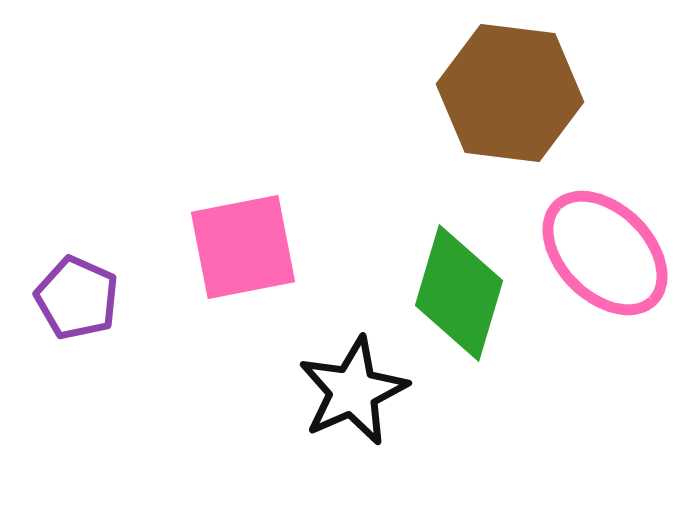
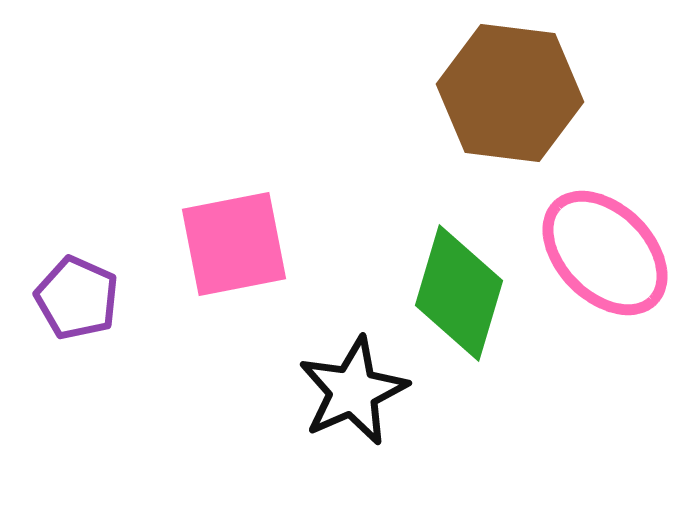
pink square: moved 9 px left, 3 px up
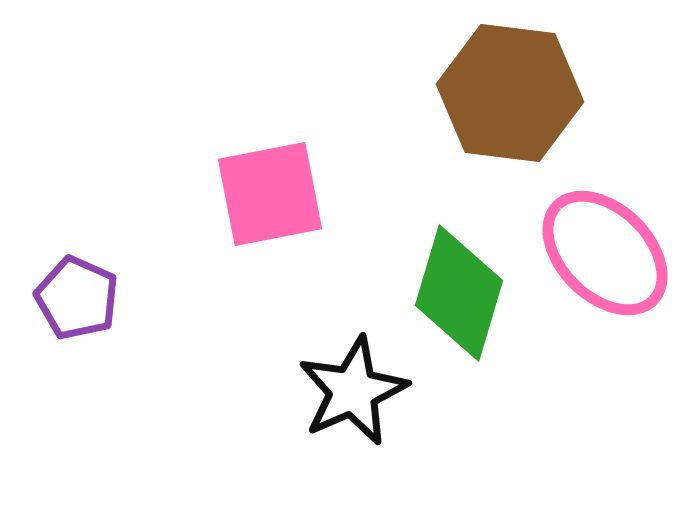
pink square: moved 36 px right, 50 px up
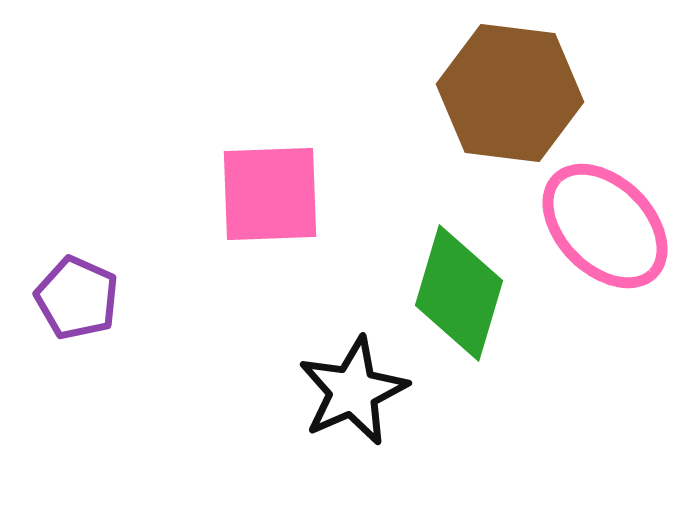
pink square: rotated 9 degrees clockwise
pink ellipse: moved 27 px up
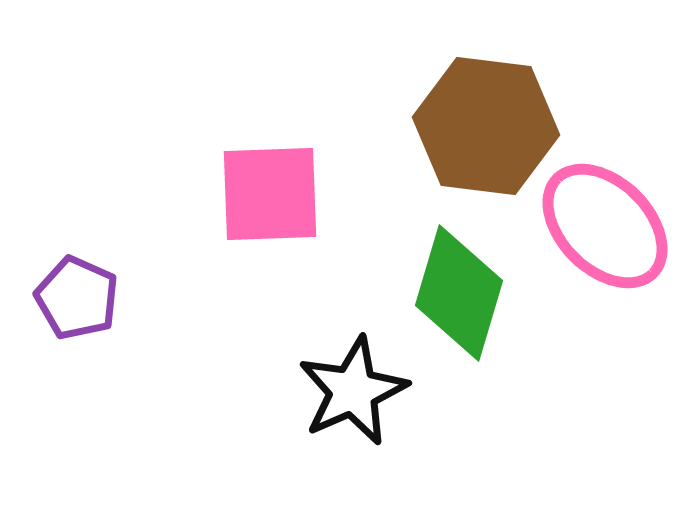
brown hexagon: moved 24 px left, 33 px down
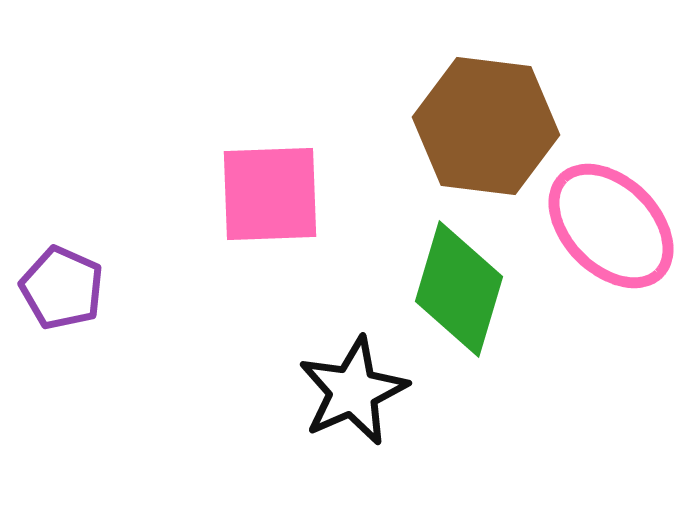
pink ellipse: moved 6 px right
green diamond: moved 4 px up
purple pentagon: moved 15 px left, 10 px up
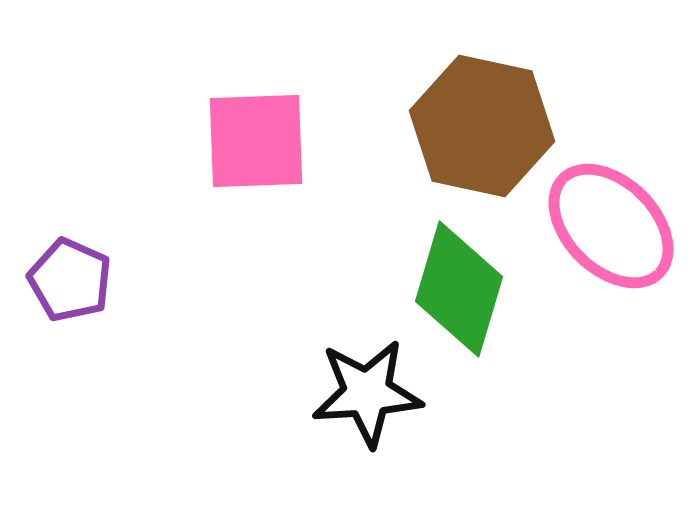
brown hexagon: moved 4 px left; rotated 5 degrees clockwise
pink square: moved 14 px left, 53 px up
purple pentagon: moved 8 px right, 8 px up
black star: moved 14 px right, 2 px down; rotated 20 degrees clockwise
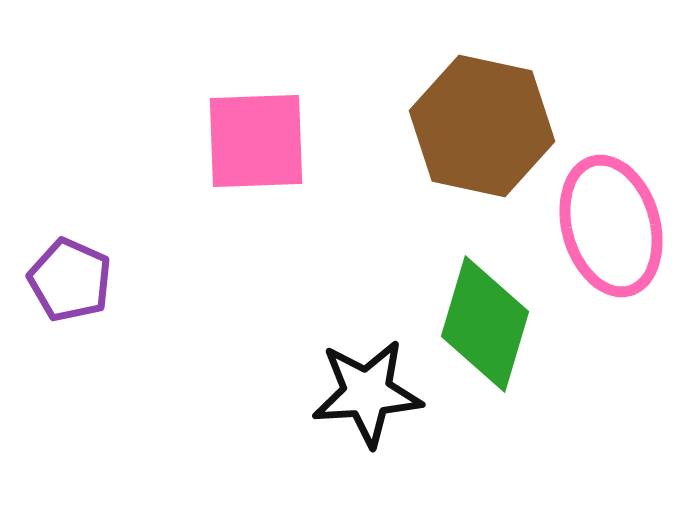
pink ellipse: rotated 29 degrees clockwise
green diamond: moved 26 px right, 35 px down
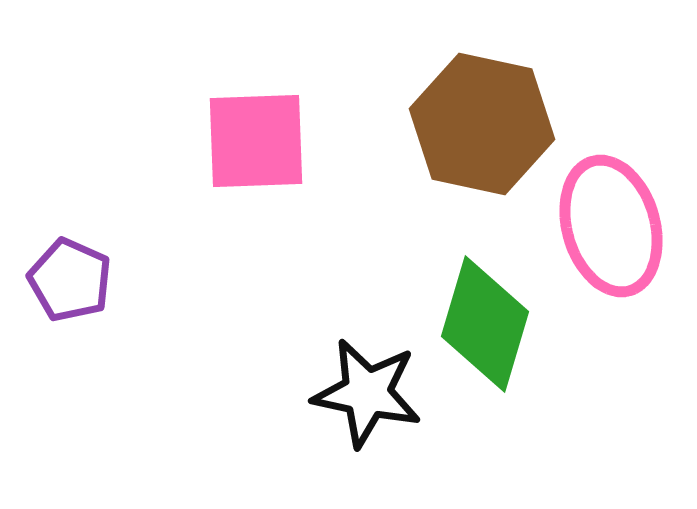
brown hexagon: moved 2 px up
black star: rotated 16 degrees clockwise
